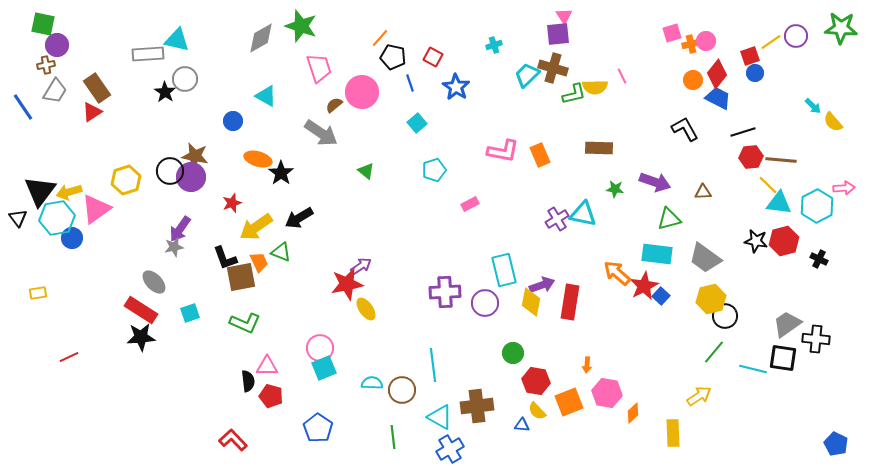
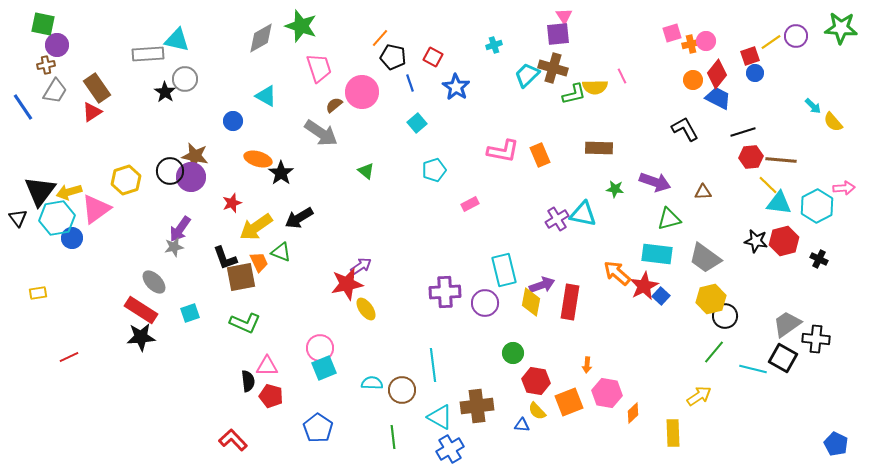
black square at (783, 358): rotated 20 degrees clockwise
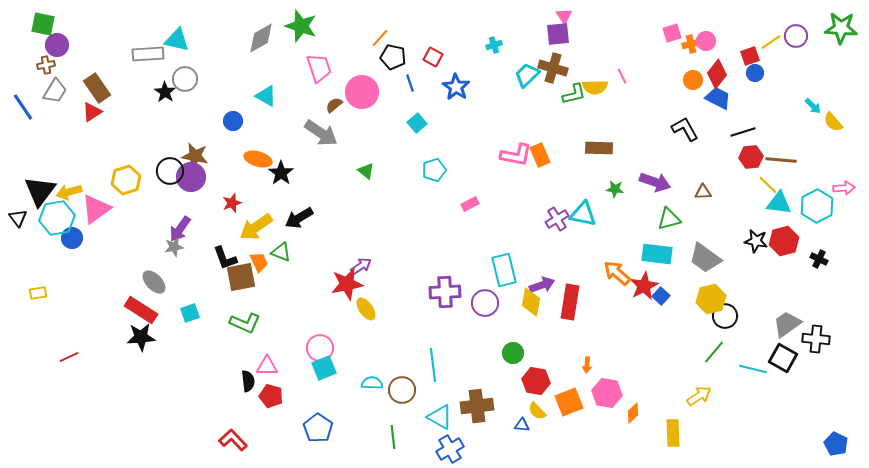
pink L-shape at (503, 151): moved 13 px right, 4 px down
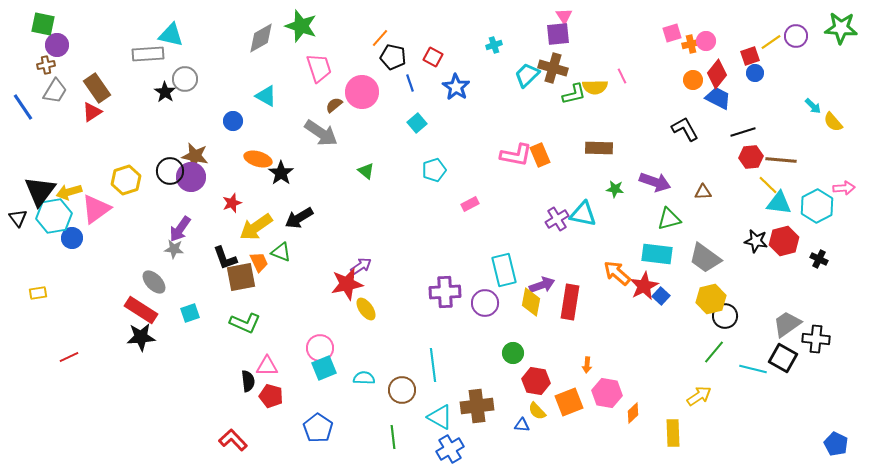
cyan triangle at (177, 40): moved 6 px left, 5 px up
cyan hexagon at (57, 218): moved 3 px left, 2 px up
gray star at (174, 247): moved 2 px down; rotated 18 degrees clockwise
cyan semicircle at (372, 383): moved 8 px left, 5 px up
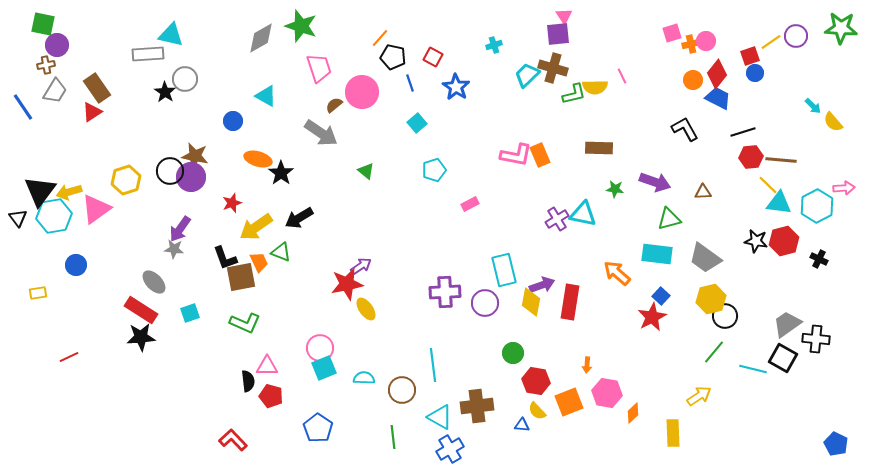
blue circle at (72, 238): moved 4 px right, 27 px down
red star at (644, 286): moved 8 px right, 31 px down
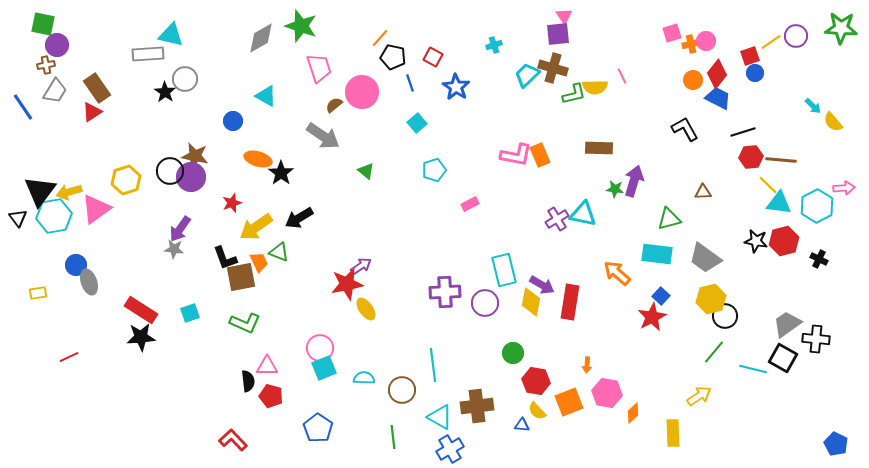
gray arrow at (321, 133): moved 2 px right, 3 px down
purple arrow at (655, 182): moved 21 px left, 1 px up; rotated 92 degrees counterclockwise
green triangle at (281, 252): moved 2 px left
gray ellipse at (154, 282): moved 65 px left; rotated 25 degrees clockwise
purple arrow at (542, 285): rotated 50 degrees clockwise
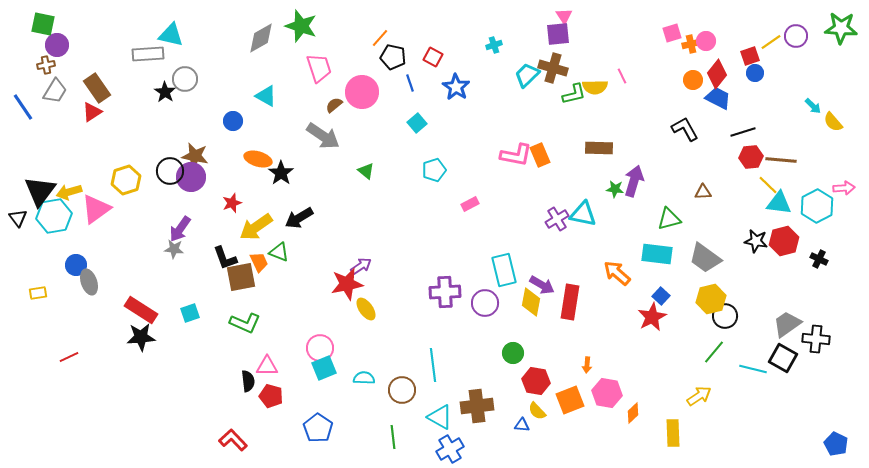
orange square at (569, 402): moved 1 px right, 2 px up
